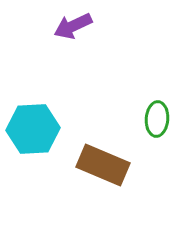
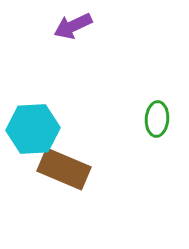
brown rectangle: moved 39 px left, 4 px down
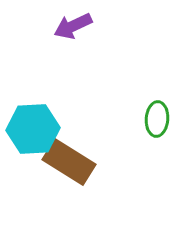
brown rectangle: moved 5 px right, 7 px up; rotated 9 degrees clockwise
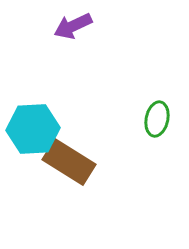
green ellipse: rotated 8 degrees clockwise
